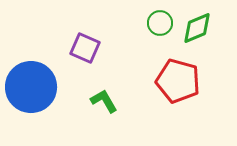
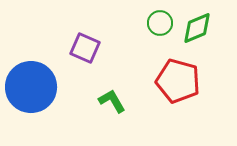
green L-shape: moved 8 px right
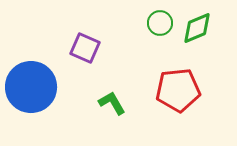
red pentagon: moved 9 px down; rotated 21 degrees counterclockwise
green L-shape: moved 2 px down
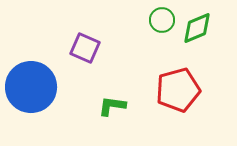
green circle: moved 2 px right, 3 px up
red pentagon: rotated 9 degrees counterclockwise
green L-shape: moved 3 px down; rotated 52 degrees counterclockwise
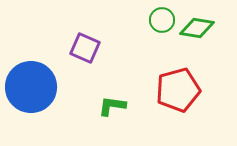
green diamond: rotated 32 degrees clockwise
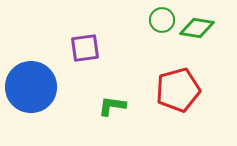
purple square: rotated 32 degrees counterclockwise
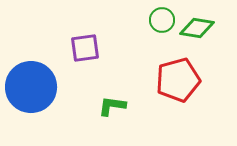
red pentagon: moved 10 px up
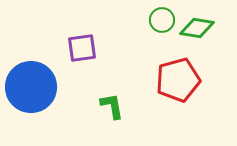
purple square: moved 3 px left
green L-shape: rotated 72 degrees clockwise
